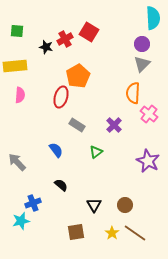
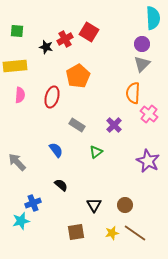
red ellipse: moved 9 px left
yellow star: rotated 24 degrees clockwise
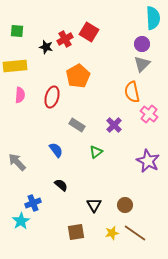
orange semicircle: moved 1 px left, 1 px up; rotated 15 degrees counterclockwise
cyan star: rotated 18 degrees counterclockwise
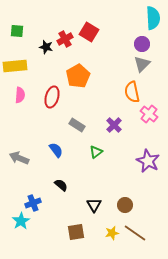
gray arrow: moved 2 px right, 4 px up; rotated 24 degrees counterclockwise
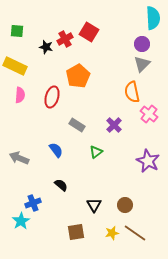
yellow rectangle: rotated 30 degrees clockwise
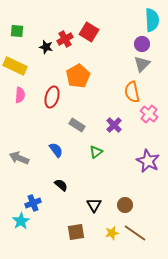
cyan semicircle: moved 1 px left, 2 px down
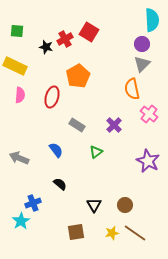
orange semicircle: moved 3 px up
black semicircle: moved 1 px left, 1 px up
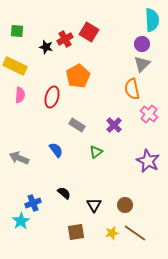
black semicircle: moved 4 px right, 9 px down
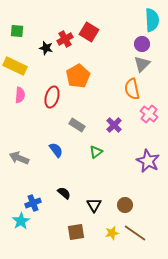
black star: moved 1 px down
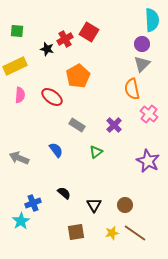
black star: moved 1 px right, 1 px down
yellow rectangle: rotated 50 degrees counterclockwise
red ellipse: rotated 70 degrees counterclockwise
